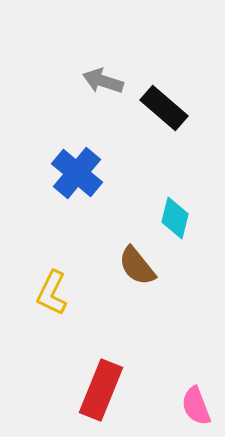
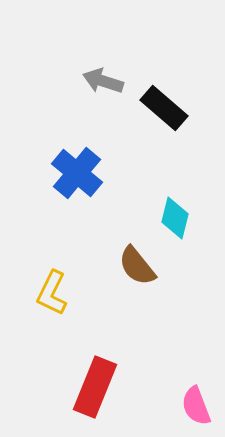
red rectangle: moved 6 px left, 3 px up
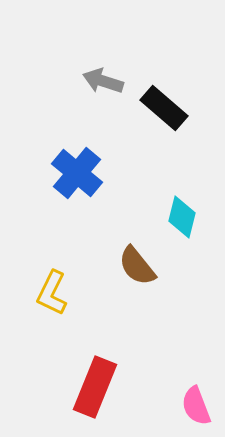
cyan diamond: moved 7 px right, 1 px up
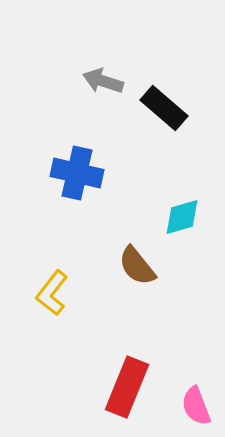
blue cross: rotated 27 degrees counterclockwise
cyan diamond: rotated 60 degrees clockwise
yellow L-shape: rotated 12 degrees clockwise
red rectangle: moved 32 px right
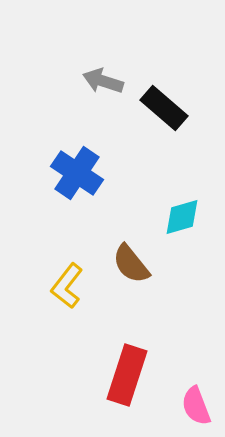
blue cross: rotated 21 degrees clockwise
brown semicircle: moved 6 px left, 2 px up
yellow L-shape: moved 15 px right, 7 px up
red rectangle: moved 12 px up; rotated 4 degrees counterclockwise
